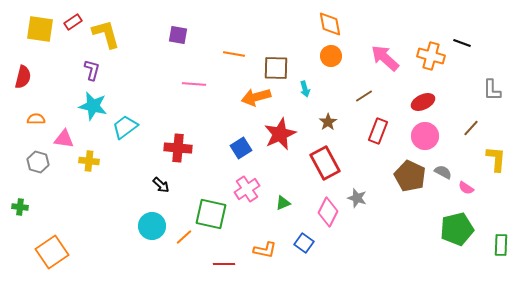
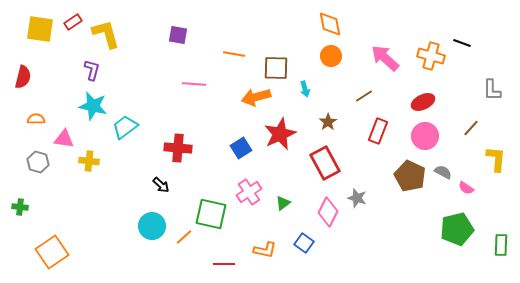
pink cross at (247, 189): moved 2 px right, 3 px down
green triangle at (283, 203): rotated 14 degrees counterclockwise
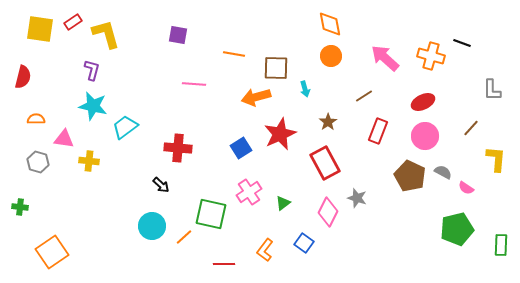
orange L-shape at (265, 250): rotated 115 degrees clockwise
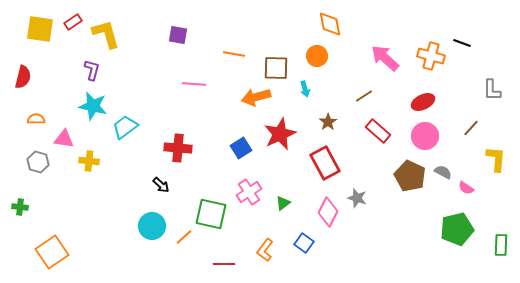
orange circle at (331, 56): moved 14 px left
red rectangle at (378, 131): rotated 70 degrees counterclockwise
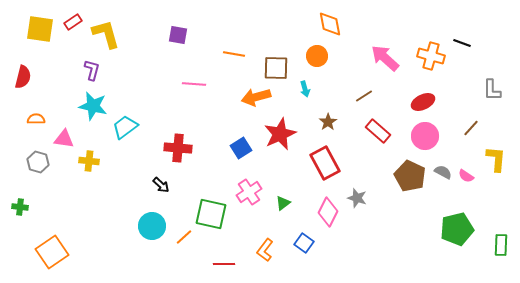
pink semicircle at (466, 188): moved 12 px up
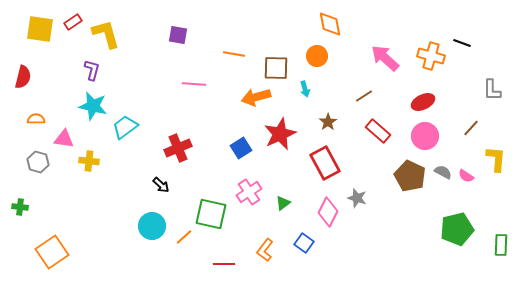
red cross at (178, 148): rotated 28 degrees counterclockwise
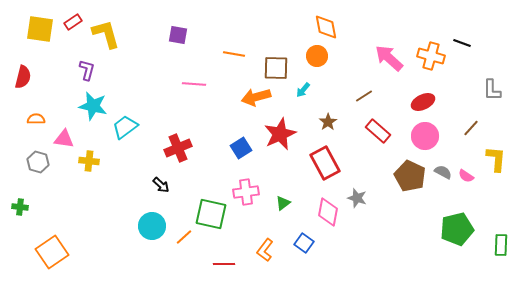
orange diamond at (330, 24): moved 4 px left, 3 px down
pink arrow at (385, 58): moved 4 px right
purple L-shape at (92, 70): moved 5 px left
cyan arrow at (305, 89): moved 2 px left, 1 px down; rotated 56 degrees clockwise
pink cross at (249, 192): moved 3 px left; rotated 25 degrees clockwise
pink diamond at (328, 212): rotated 16 degrees counterclockwise
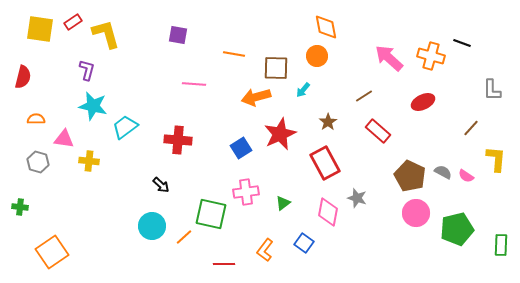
pink circle at (425, 136): moved 9 px left, 77 px down
red cross at (178, 148): moved 8 px up; rotated 28 degrees clockwise
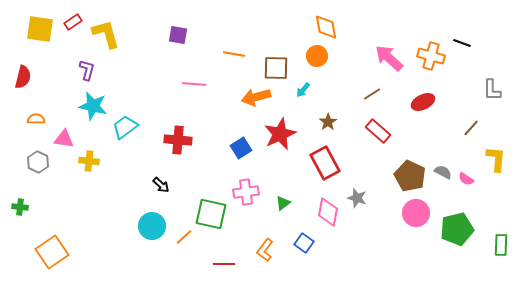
brown line at (364, 96): moved 8 px right, 2 px up
gray hexagon at (38, 162): rotated 10 degrees clockwise
pink semicircle at (466, 176): moved 3 px down
